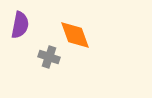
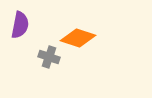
orange diamond: moved 3 px right, 3 px down; rotated 52 degrees counterclockwise
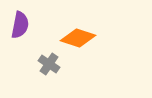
gray cross: moved 7 px down; rotated 15 degrees clockwise
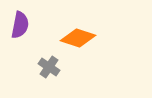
gray cross: moved 3 px down
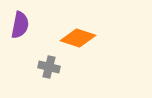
gray cross: rotated 20 degrees counterclockwise
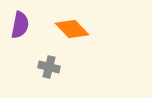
orange diamond: moved 6 px left, 9 px up; rotated 28 degrees clockwise
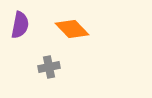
gray cross: rotated 25 degrees counterclockwise
